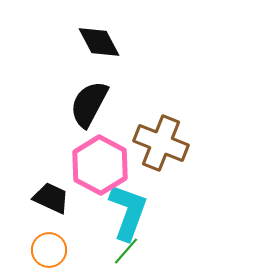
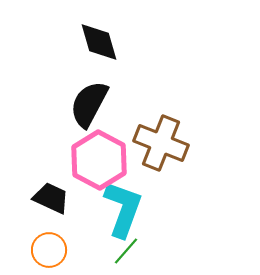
black diamond: rotated 12 degrees clockwise
pink hexagon: moved 1 px left, 5 px up
cyan L-shape: moved 5 px left, 3 px up
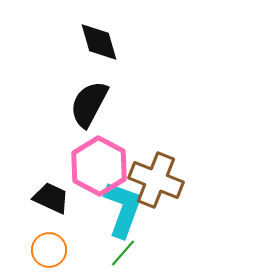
brown cross: moved 5 px left, 37 px down
pink hexagon: moved 6 px down
green line: moved 3 px left, 2 px down
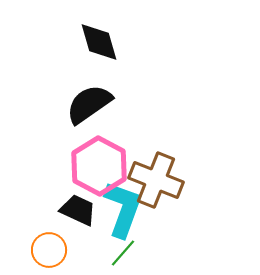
black semicircle: rotated 27 degrees clockwise
black trapezoid: moved 27 px right, 12 px down
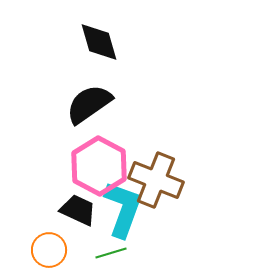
green line: moved 12 px left; rotated 32 degrees clockwise
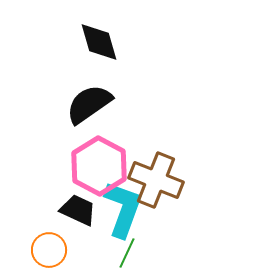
green line: moved 16 px right; rotated 48 degrees counterclockwise
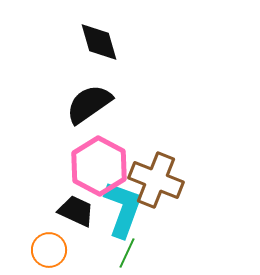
black trapezoid: moved 2 px left, 1 px down
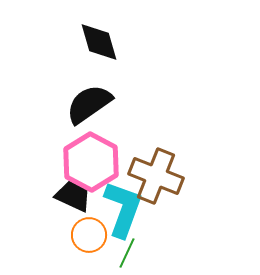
pink hexagon: moved 8 px left, 4 px up
brown cross: moved 4 px up
black trapezoid: moved 3 px left, 15 px up
orange circle: moved 40 px right, 15 px up
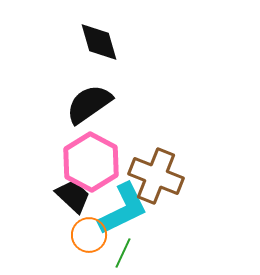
black trapezoid: rotated 18 degrees clockwise
cyan L-shape: rotated 44 degrees clockwise
green line: moved 4 px left
